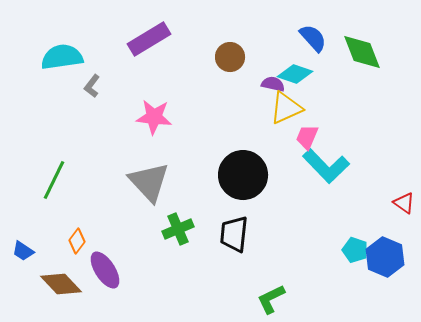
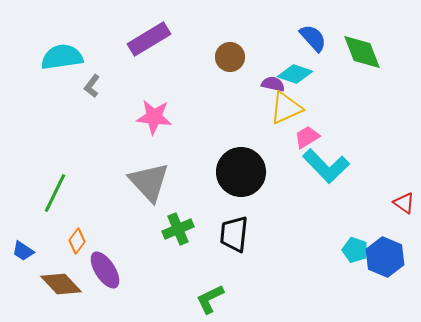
pink trapezoid: rotated 36 degrees clockwise
black circle: moved 2 px left, 3 px up
green line: moved 1 px right, 13 px down
green L-shape: moved 61 px left
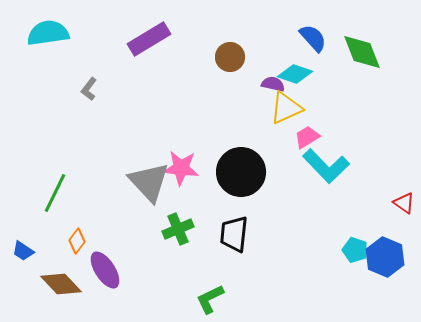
cyan semicircle: moved 14 px left, 24 px up
gray L-shape: moved 3 px left, 3 px down
pink star: moved 27 px right, 51 px down
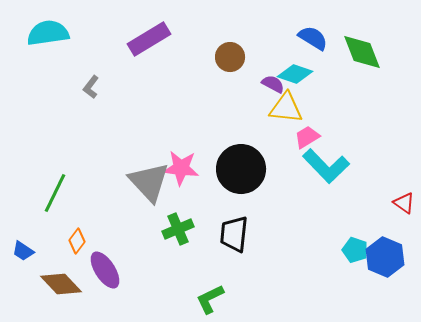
blue semicircle: rotated 16 degrees counterclockwise
purple semicircle: rotated 15 degrees clockwise
gray L-shape: moved 2 px right, 2 px up
yellow triangle: rotated 30 degrees clockwise
black circle: moved 3 px up
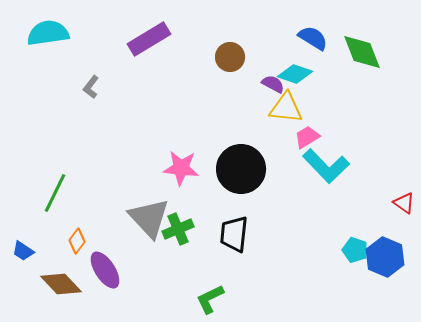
gray triangle: moved 36 px down
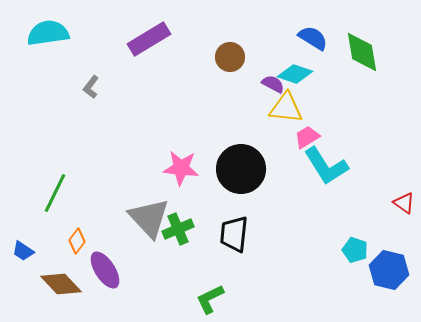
green diamond: rotated 12 degrees clockwise
cyan L-shape: rotated 12 degrees clockwise
blue hexagon: moved 4 px right, 13 px down; rotated 9 degrees counterclockwise
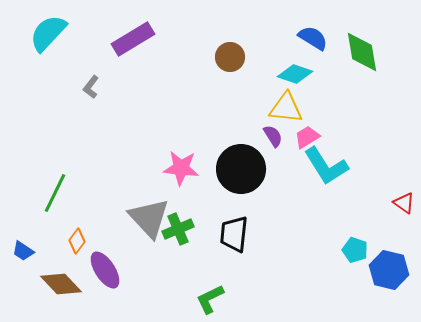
cyan semicircle: rotated 39 degrees counterclockwise
purple rectangle: moved 16 px left
purple semicircle: moved 52 px down; rotated 30 degrees clockwise
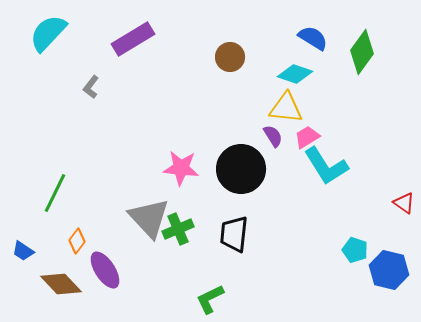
green diamond: rotated 45 degrees clockwise
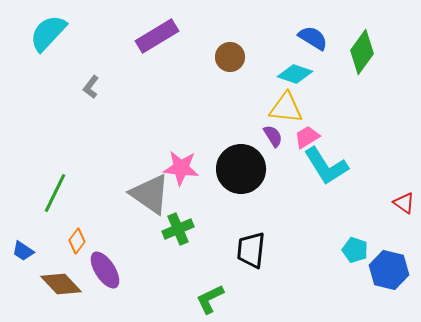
purple rectangle: moved 24 px right, 3 px up
gray triangle: moved 1 px right, 24 px up; rotated 12 degrees counterclockwise
black trapezoid: moved 17 px right, 16 px down
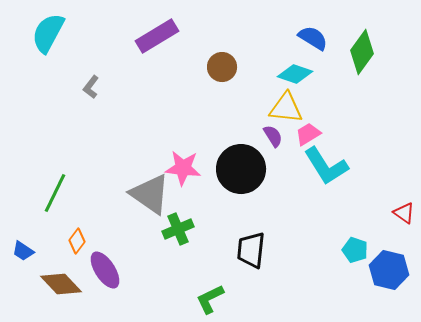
cyan semicircle: rotated 15 degrees counterclockwise
brown circle: moved 8 px left, 10 px down
pink trapezoid: moved 1 px right, 3 px up
pink star: moved 2 px right
red triangle: moved 10 px down
